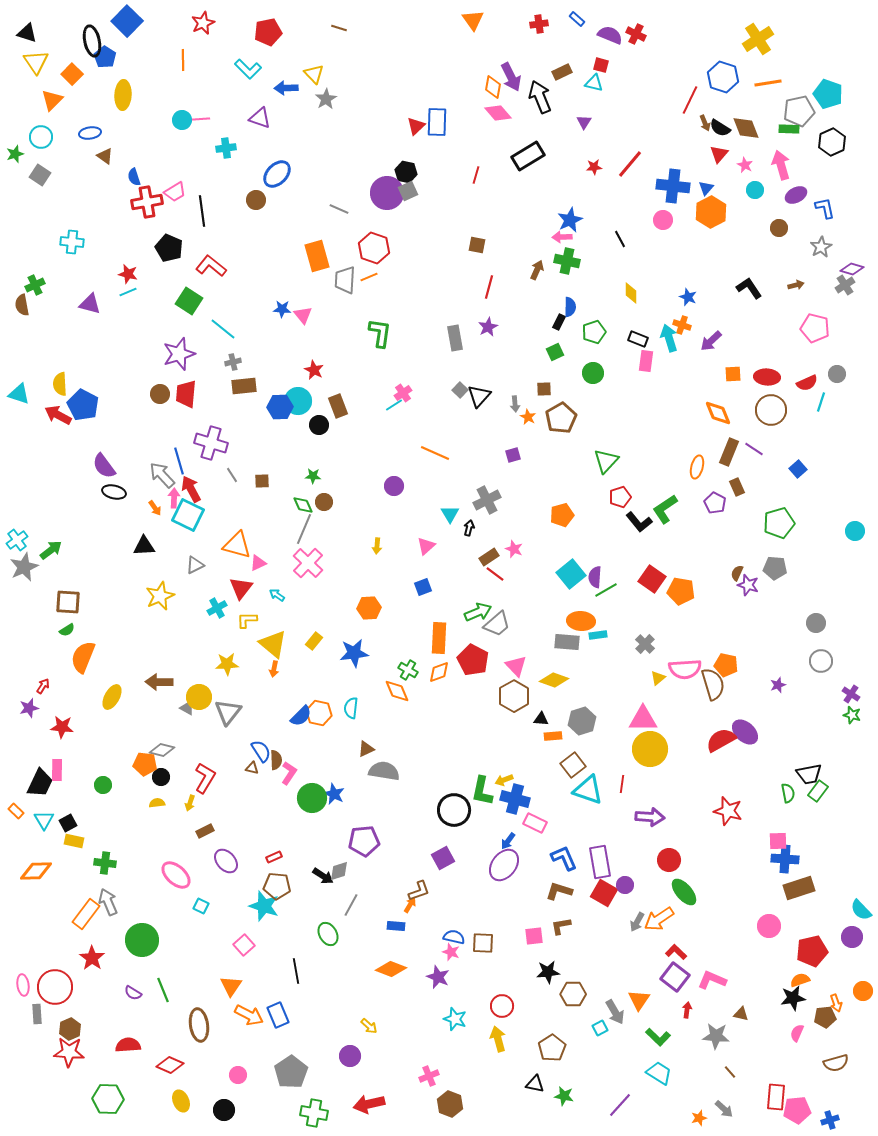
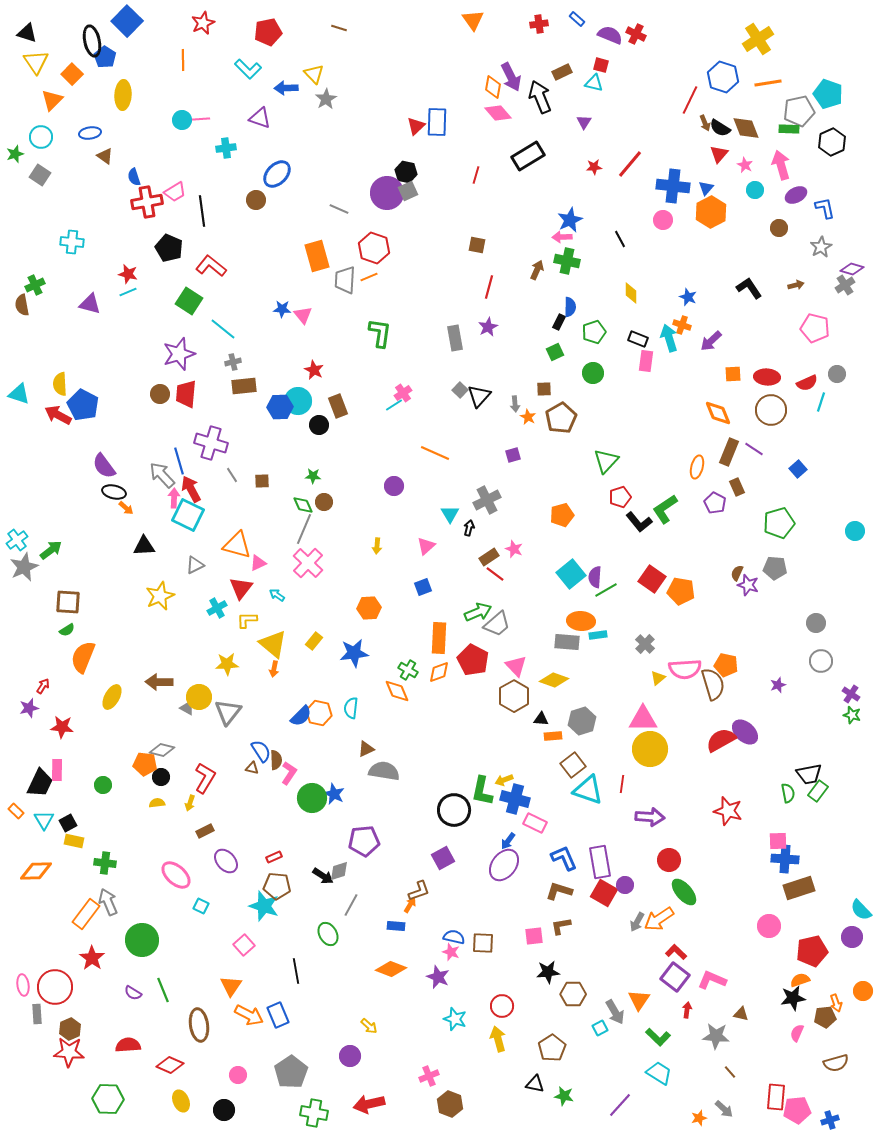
orange arrow at (155, 508): moved 29 px left; rotated 14 degrees counterclockwise
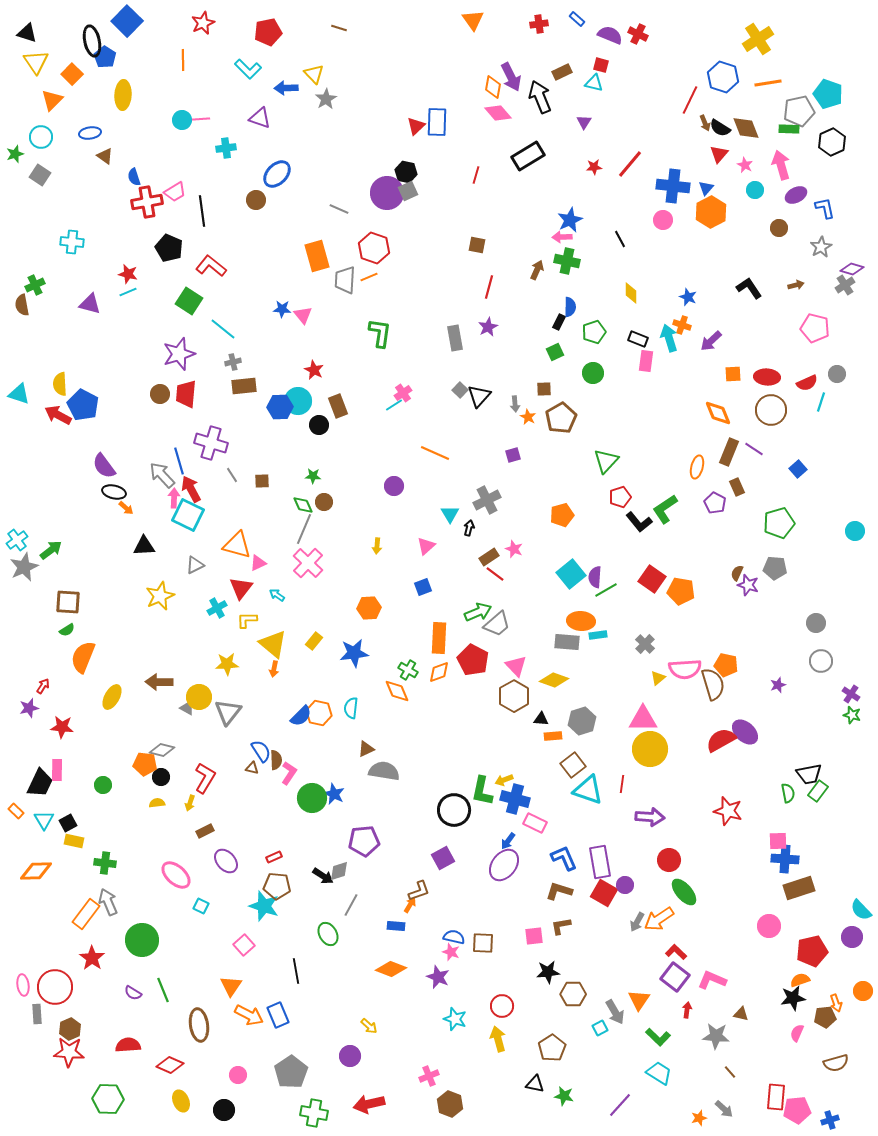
red cross at (636, 34): moved 2 px right
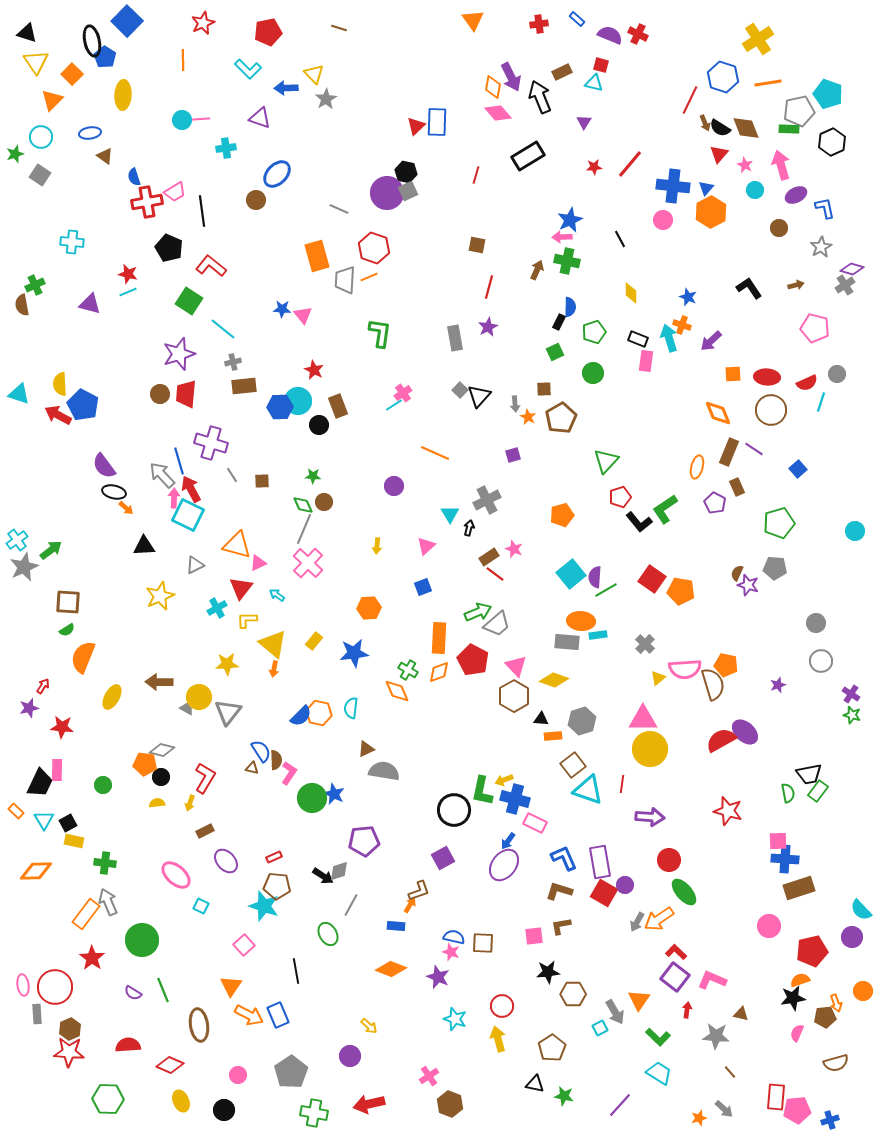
pink cross at (429, 1076): rotated 12 degrees counterclockwise
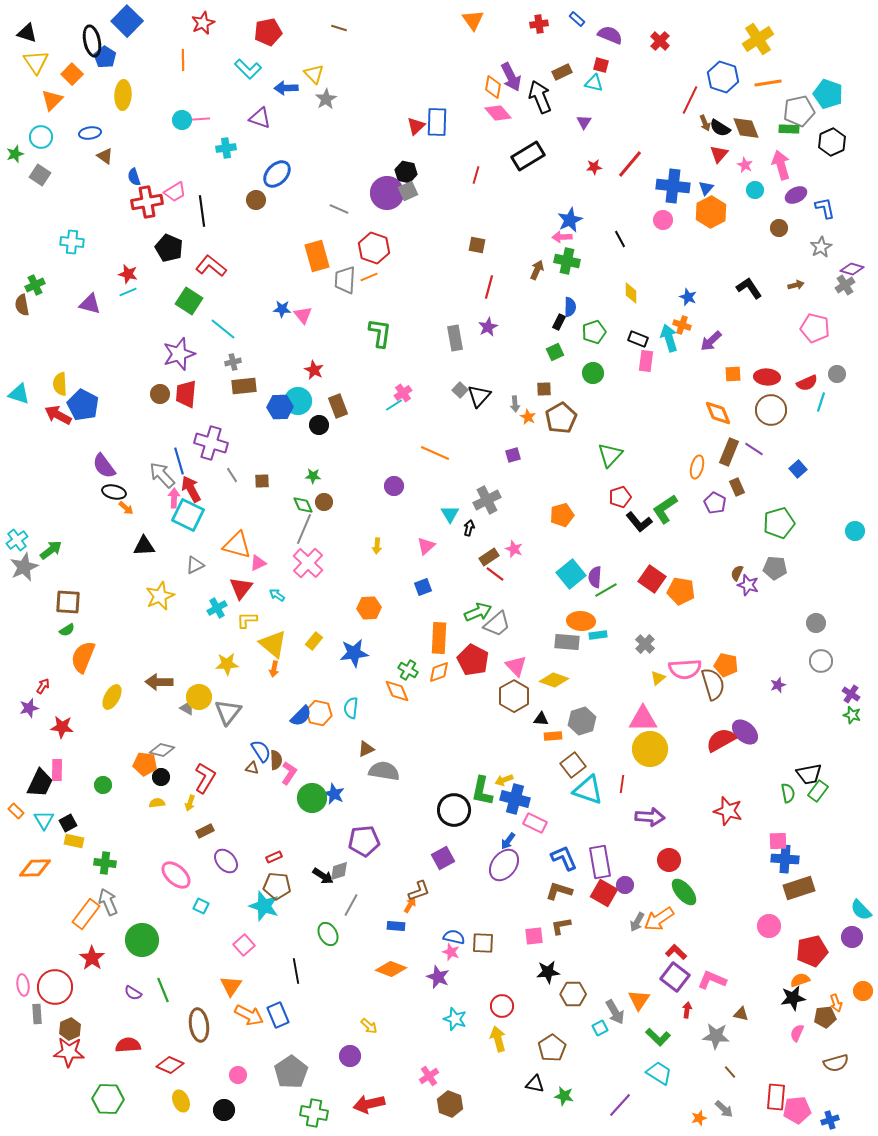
red cross at (638, 34): moved 22 px right, 7 px down; rotated 18 degrees clockwise
green triangle at (606, 461): moved 4 px right, 6 px up
orange diamond at (36, 871): moved 1 px left, 3 px up
